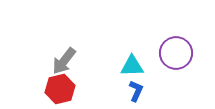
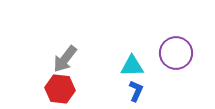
gray arrow: moved 1 px right, 2 px up
red hexagon: rotated 20 degrees clockwise
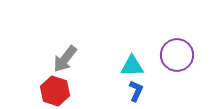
purple circle: moved 1 px right, 2 px down
red hexagon: moved 5 px left, 2 px down; rotated 12 degrees clockwise
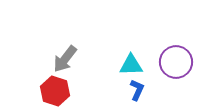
purple circle: moved 1 px left, 7 px down
cyan triangle: moved 1 px left, 1 px up
blue L-shape: moved 1 px right, 1 px up
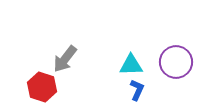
red hexagon: moved 13 px left, 4 px up
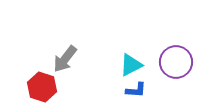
cyan triangle: rotated 25 degrees counterclockwise
blue L-shape: moved 1 px left; rotated 70 degrees clockwise
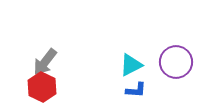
gray arrow: moved 20 px left, 3 px down
red hexagon: rotated 8 degrees clockwise
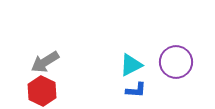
gray arrow: rotated 20 degrees clockwise
red hexagon: moved 4 px down
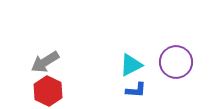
red hexagon: moved 6 px right
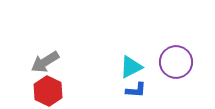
cyan triangle: moved 2 px down
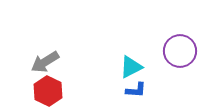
purple circle: moved 4 px right, 11 px up
